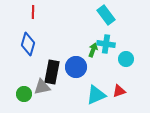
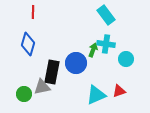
blue circle: moved 4 px up
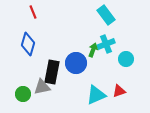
red line: rotated 24 degrees counterclockwise
cyan cross: rotated 30 degrees counterclockwise
green circle: moved 1 px left
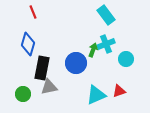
black rectangle: moved 10 px left, 4 px up
gray triangle: moved 7 px right
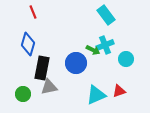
cyan cross: moved 1 px left, 1 px down
green arrow: rotated 96 degrees clockwise
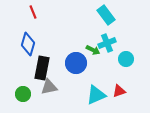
cyan cross: moved 2 px right, 2 px up
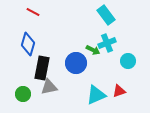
red line: rotated 40 degrees counterclockwise
cyan circle: moved 2 px right, 2 px down
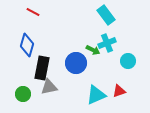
blue diamond: moved 1 px left, 1 px down
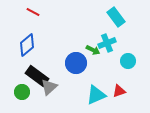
cyan rectangle: moved 10 px right, 2 px down
blue diamond: rotated 35 degrees clockwise
black rectangle: moved 5 px left, 8 px down; rotated 65 degrees counterclockwise
gray triangle: rotated 30 degrees counterclockwise
green circle: moved 1 px left, 2 px up
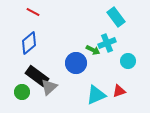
blue diamond: moved 2 px right, 2 px up
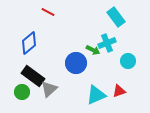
red line: moved 15 px right
black rectangle: moved 4 px left
gray triangle: moved 2 px down
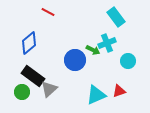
blue circle: moved 1 px left, 3 px up
